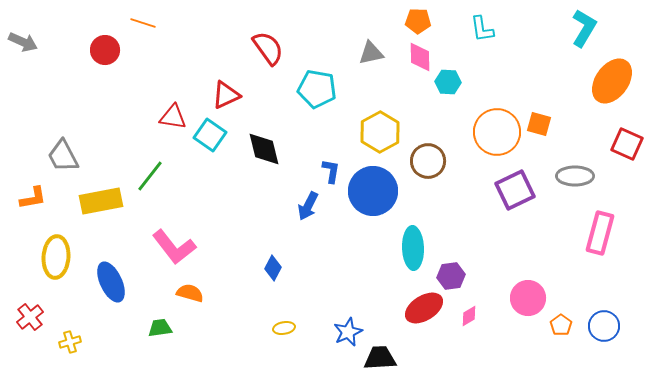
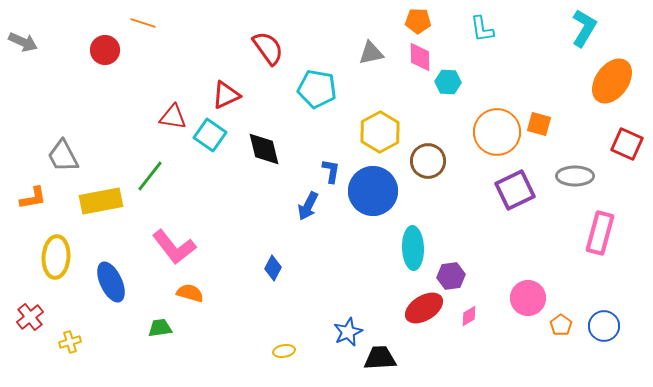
yellow ellipse at (284, 328): moved 23 px down
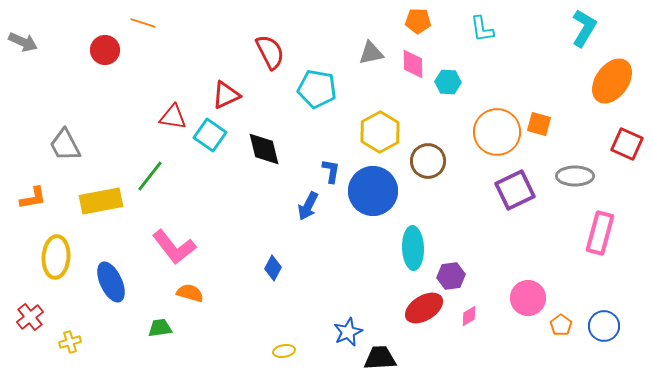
red semicircle at (268, 48): moved 2 px right, 4 px down; rotated 9 degrees clockwise
pink diamond at (420, 57): moved 7 px left, 7 px down
gray trapezoid at (63, 156): moved 2 px right, 11 px up
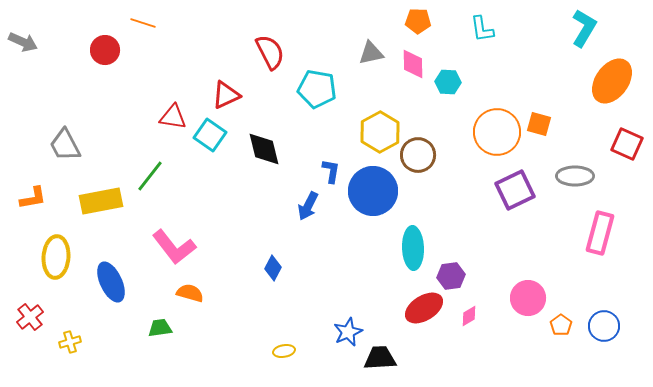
brown circle at (428, 161): moved 10 px left, 6 px up
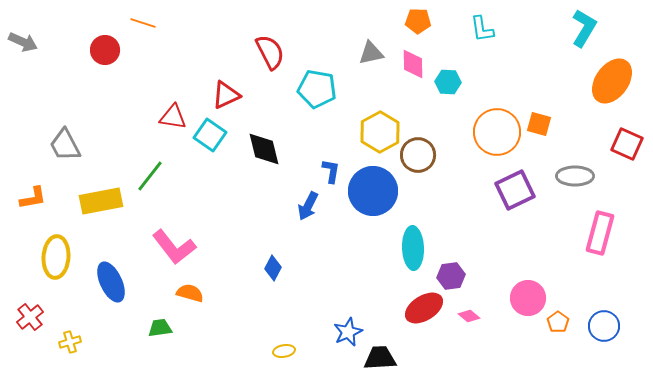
pink diamond at (469, 316): rotated 70 degrees clockwise
orange pentagon at (561, 325): moved 3 px left, 3 px up
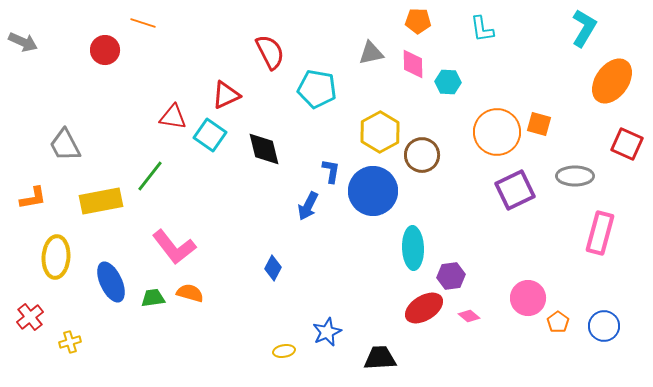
brown circle at (418, 155): moved 4 px right
green trapezoid at (160, 328): moved 7 px left, 30 px up
blue star at (348, 332): moved 21 px left
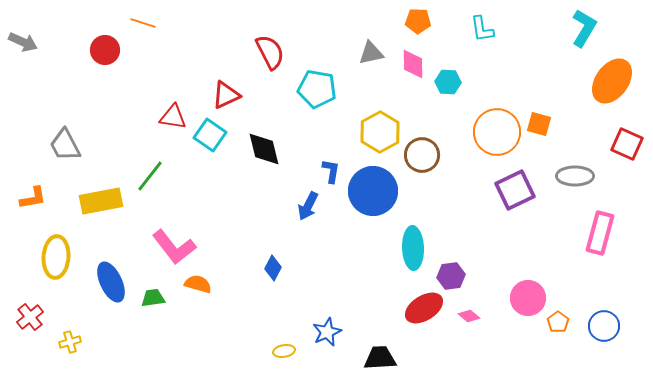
orange semicircle at (190, 293): moved 8 px right, 9 px up
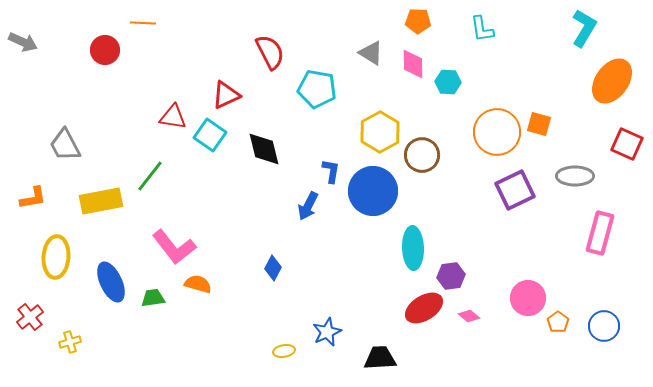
orange line at (143, 23): rotated 15 degrees counterclockwise
gray triangle at (371, 53): rotated 44 degrees clockwise
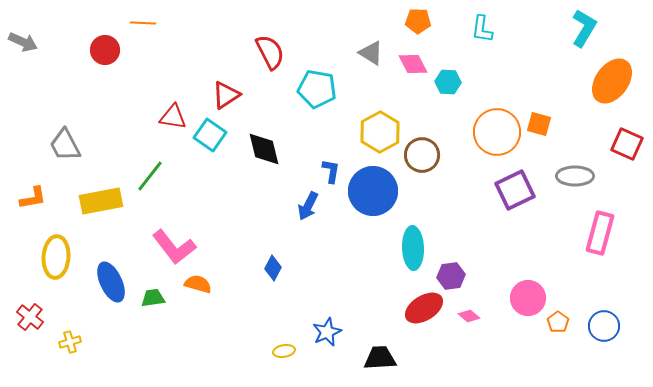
cyan L-shape at (482, 29): rotated 16 degrees clockwise
pink diamond at (413, 64): rotated 28 degrees counterclockwise
red triangle at (226, 95): rotated 8 degrees counterclockwise
red cross at (30, 317): rotated 12 degrees counterclockwise
